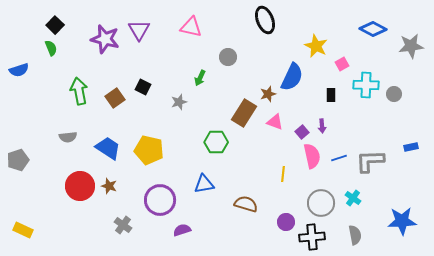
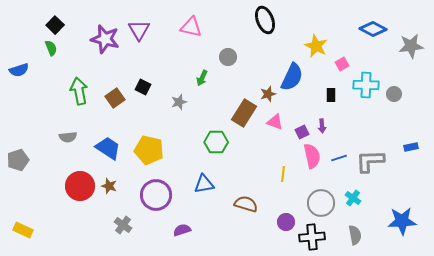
green arrow at (200, 78): moved 2 px right
purple square at (302, 132): rotated 16 degrees clockwise
purple circle at (160, 200): moved 4 px left, 5 px up
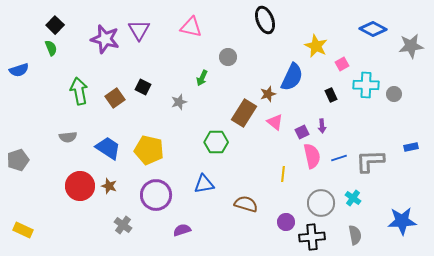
black rectangle at (331, 95): rotated 24 degrees counterclockwise
pink triangle at (275, 122): rotated 18 degrees clockwise
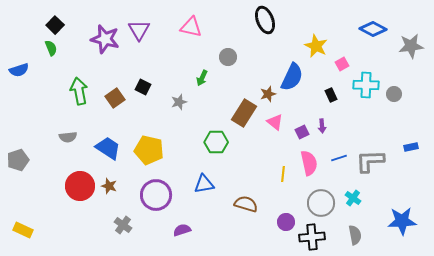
pink semicircle at (312, 156): moved 3 px left, 7 px down
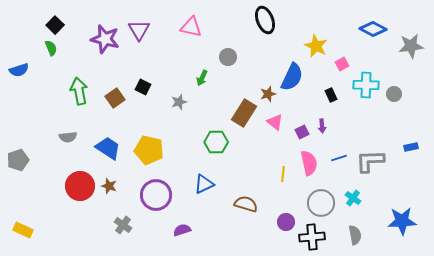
blue triangle at (204, 184): rotated 15 degrees counterclockwise
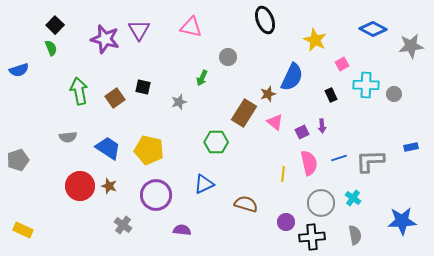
yellow star at (316, 46): moved 1 px left, 6 px up
black square at (143, 87): rotated 14 degrees counterclockwise
purple semicircle at (182, 230): rotated 24 degrees clockwise
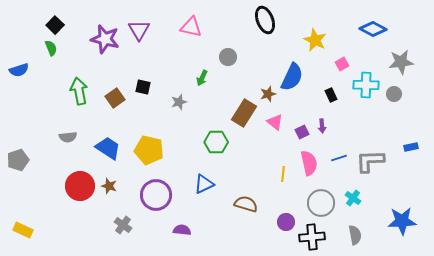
gray star at (411, 46): moved 10 px left, 16 px down
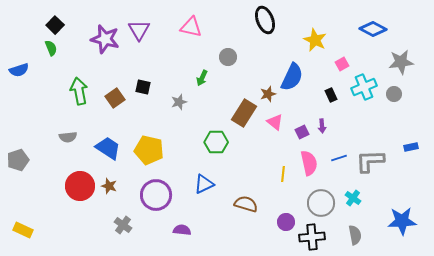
cyan cross at (366, 85): moved 2 px left, 2 px down; rotated 25 degrees counterclockwise
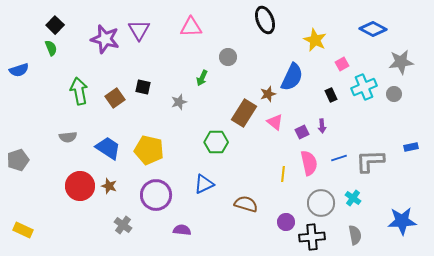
pink triangle at (191, 27): rotated 15 degrees counterclockwise
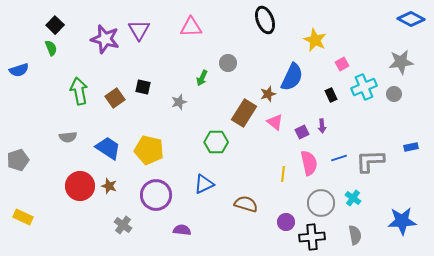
blue diamond at (373, 29): moved 38 px right, 10 px up
gray circle at (228, 57): moved 6 px down
yellow rectangle at (23, 230): moved 13 px up
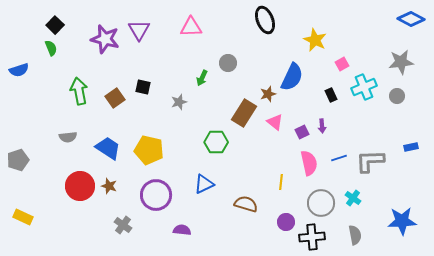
gray circle at (394, 94): moved 3 px right, 2 px down
yellow line at (283, 174): moved 2 px left, 8 px down
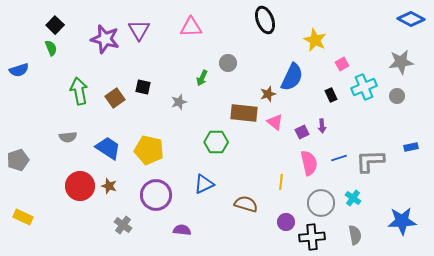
brown rectangle at (244, 113): rotated 64 degrees clockwise
